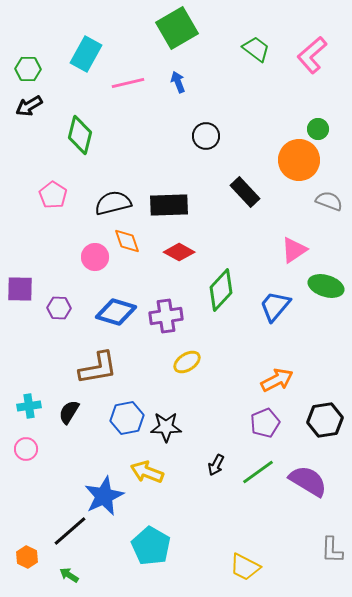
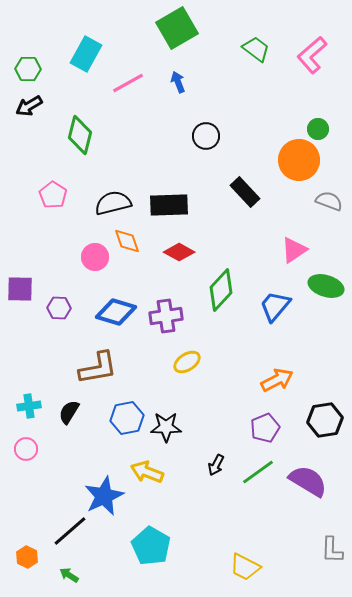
pink line at (128, 83): rotated 16 degrees counterclockwise
purple pentagon at (265, 423): moved 5 px down
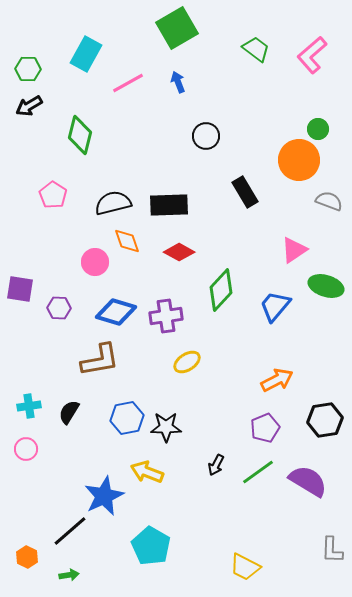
black rectangle at (245, 192): rotated 12 degrees clockwise
pink circle at (95, 257): moved 5 px down
purple square at (20, 289): rotated 8 degrees clockwise
brown L-shape at (98, 368): moved 2 px right, 8 px up
green arrow at (69, 575): rotated 138 degrees clockwise
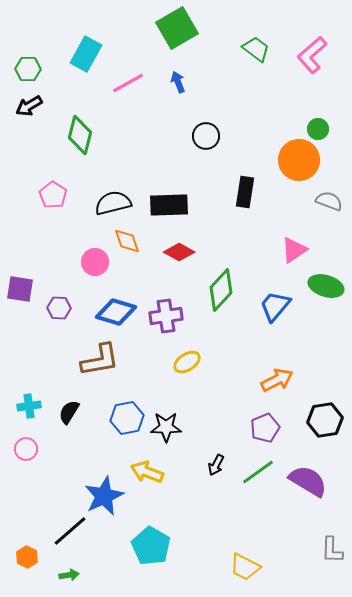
black rectangle at (245, 192): rotated 40 degrees clockwise
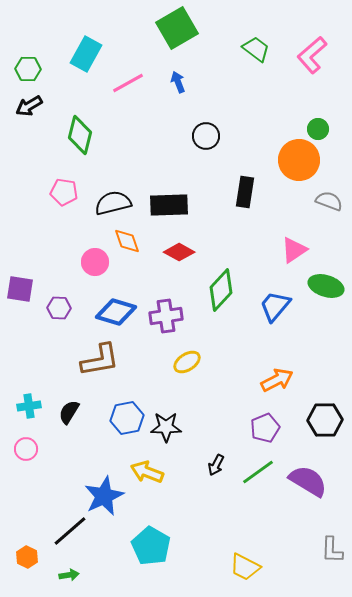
pink pentagon at (53, 195): moved 11 px right, 3 px up; rotated 24 degrees counterclockwise
black hexagon at (325, 420): rotated 8 degrees clockwise
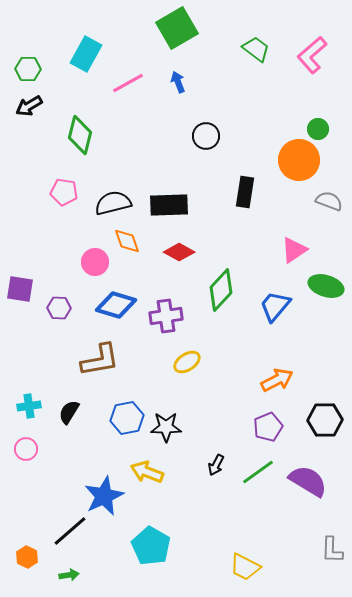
blue diamond at (116, 312): moved 7 px up
purple pentagon at (265, 428): moved 3 px right, 1 px up
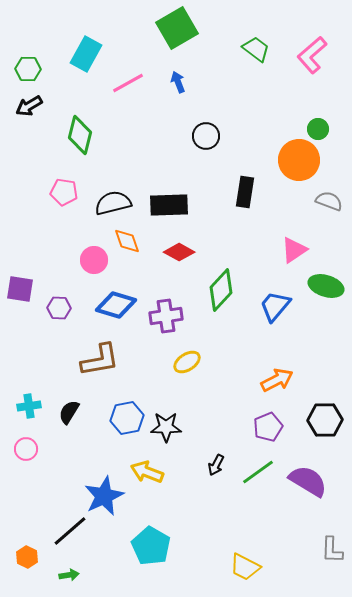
pink circle at (95, 262): moved 1 px left, 2 px up
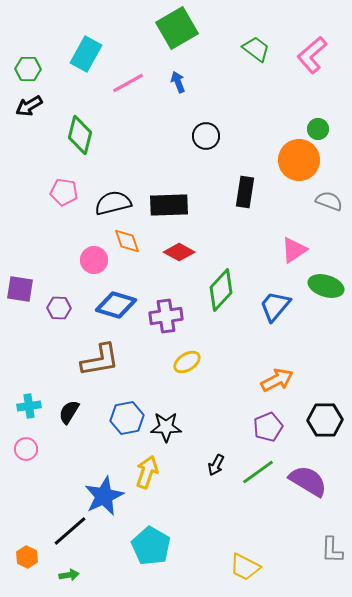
yellow arrow at (147, 472): rotated 88 degrees clockwise
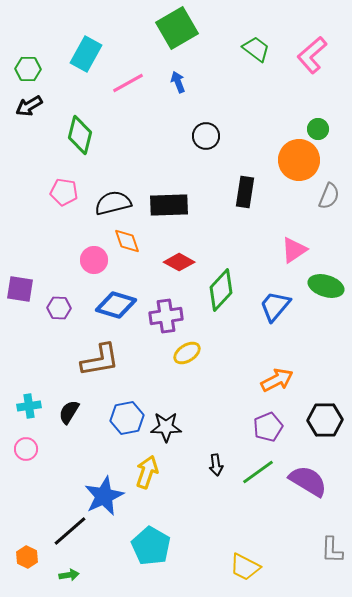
gray semicircle at (329, 201): moved 5 px up; rotated 92 degrees clockwise
red diamond at (179, 252): moved 10 px down
yellow ellipse at (187, 362): moved 9 px up
black arrow at (216, 465): rotated 35 degrees counterclockwise
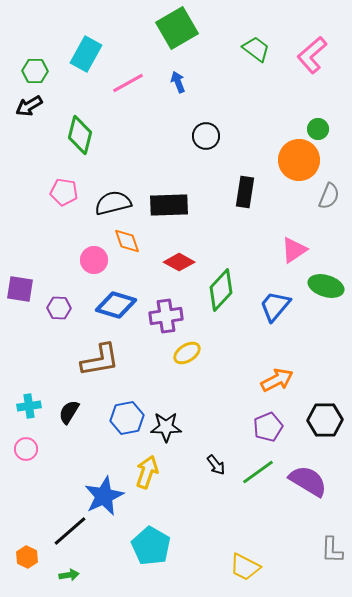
green hexagon at (28, 69): moved 7 px right, 2 px down
black arrow at (216, 465): rotated 30 degrees counterclockwise
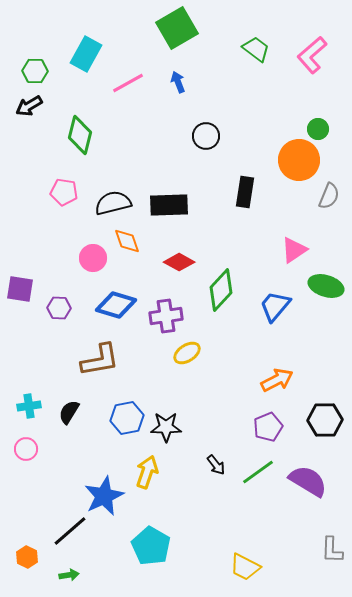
pink circle at (94, 260): moved 1 px left, 2 px up
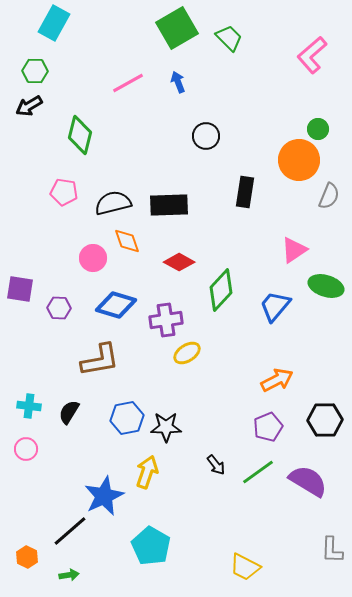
green trapezoid at (256, 49): moved 27 px left, 11 px up; rotated 8 degrees clockwise
cyan rectangle at (86, 54): moved 32 px left, 31 px up
purple cross at (166, 316): moved 4 px down
cyan cross at (29, 406): rotated 15 degrees clockwise
